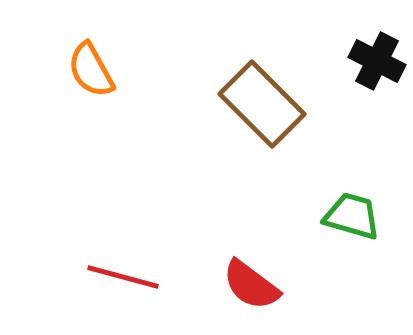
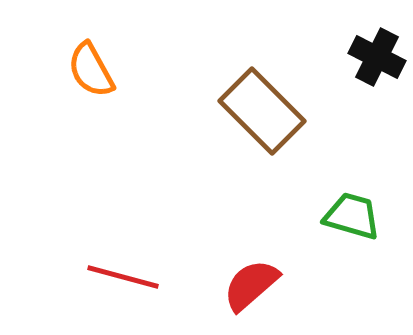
black cross: moved 4 px up
brown rectangle: moved 7 px down
red semicircle: rotated 102 degrees clockwise
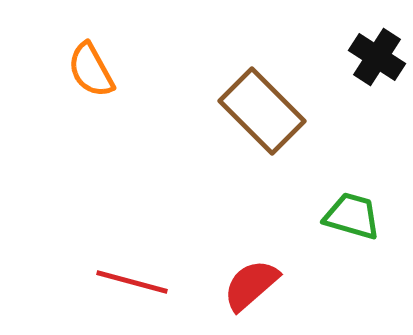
black cross: rotated 6 degrees clockwise
red line: moved 9 px right, 5 px down
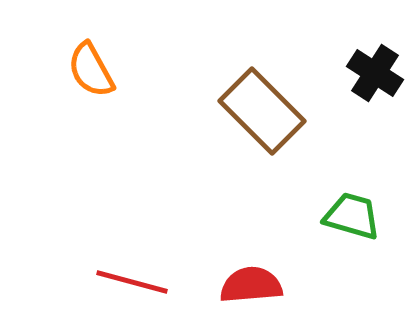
black cross: moved 2 px left, 16 px down
red semicircle: rotated 36 degrees clockwise
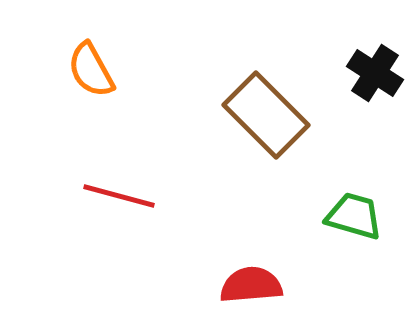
brown rectangle: moved 4 px right, 4 px down
green trapezoid: moved 2 px right
red line: moved 13 px left, 86 px up
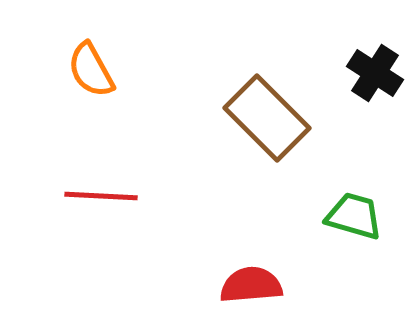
brown rectangle: moved 1 px right, 3 px down
red line: moved 18 px left; rotated 12 degrees counterclockwise
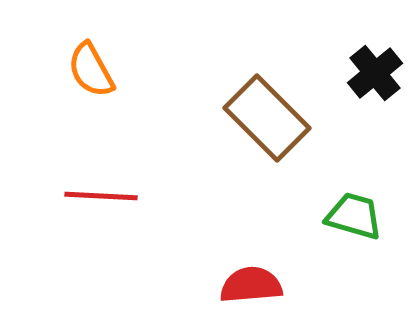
black cross: rotated 18 degrees clockwise
